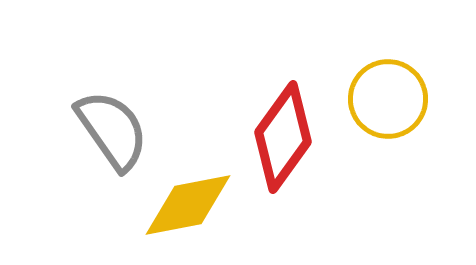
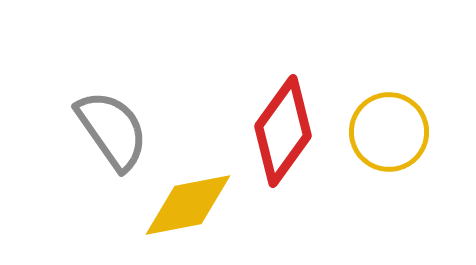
yellow circle: moved 1 px right, 33 px down
red diamond: moved 6 px up
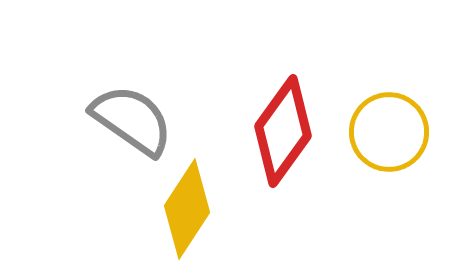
gray semicircle: moved 20 px right, 10 px up; rotated 20 degrees counterclockwise
yellow diamond: moved 1 px left, 4 px down; rotated 46 degrees counterclockwise
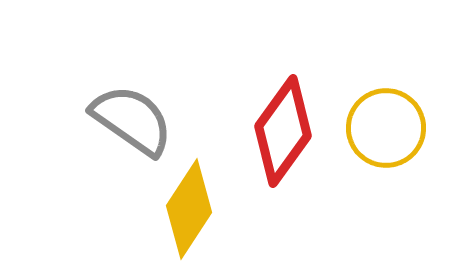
yellow circle: moved 3 px left, 4 px up
yellow diamond: moved 2 px right
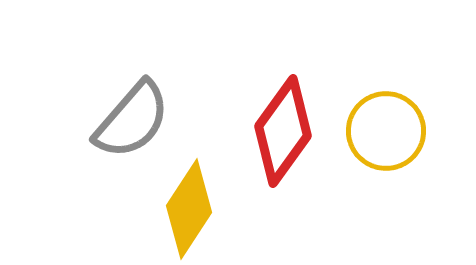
gray semicircle: rotated 96 degrees clockwise
yellow circle: moved 3 px down
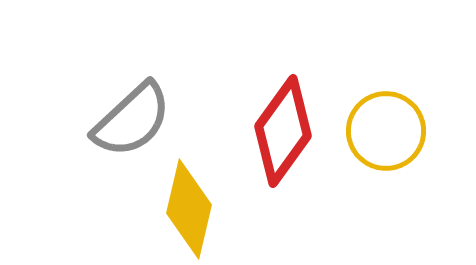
gray semicircle: rotated 6 degrees clockwise
yellow diamond: rotated 20 degrees counterclockwise
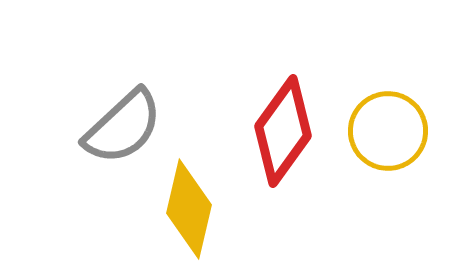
gray semicircle: moved 9 px left, 7 px down
yellow circle: moved 2 px right
